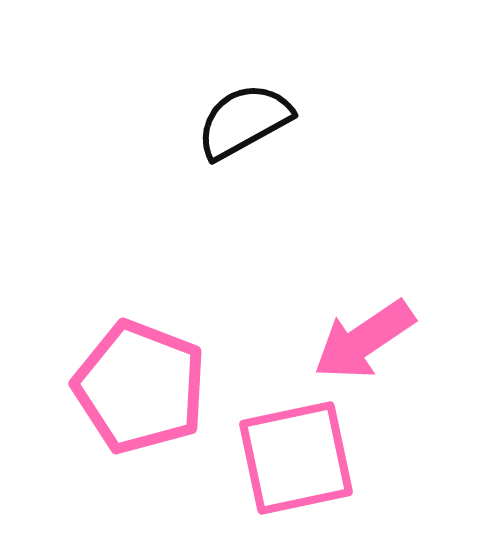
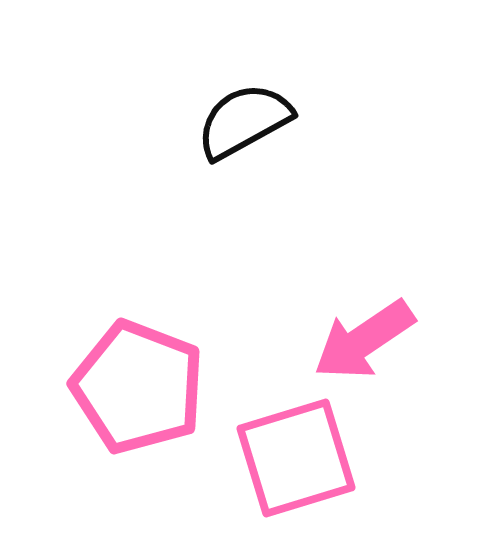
pink pentagon: moved 2 px left
pink square: rotated 5 degrees counterclockwise
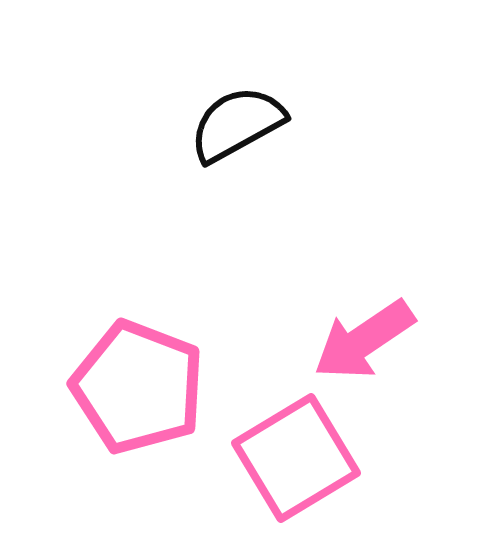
black semicircle: moved 7 px left, 3 px down
pink square: rotated 14 degrees counterclockwise
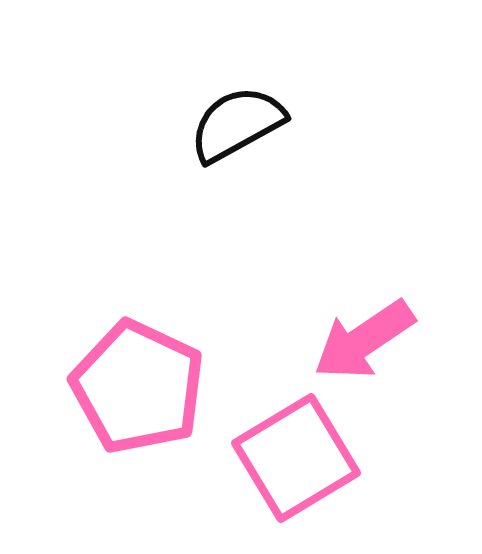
pink pentagon: rotated 4 degrees clockwise
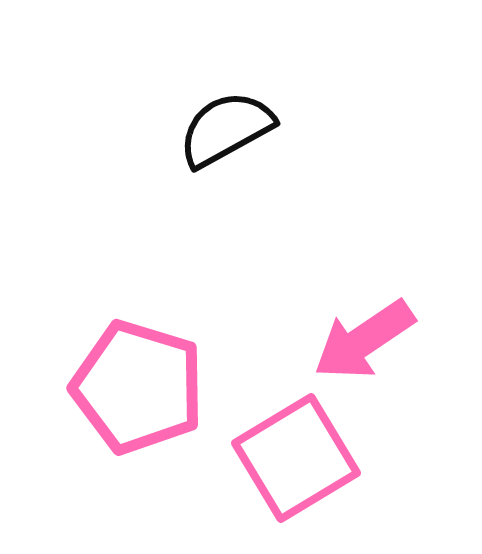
black semicircle: moved 11 px left, 5 px down
pink pentagon: rotated 8 degrees counterclockwise
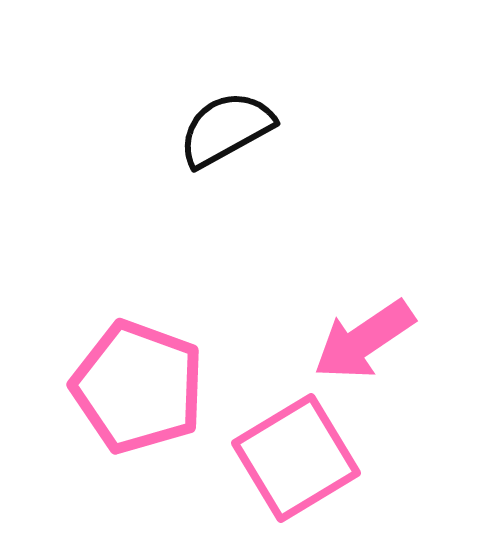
pink pentagon: rotated 3 degrees clockwise
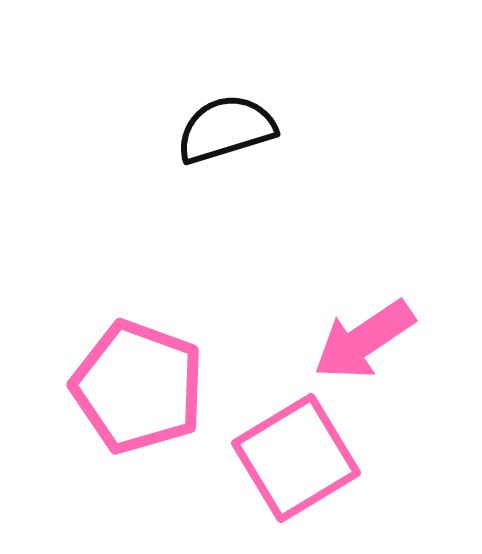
black semicircle: rotated 12 degrees clockwise
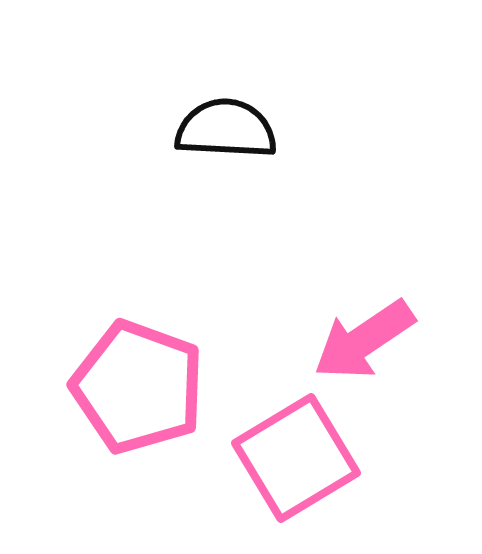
black semicircle: rotated 20 degrees clockwise
